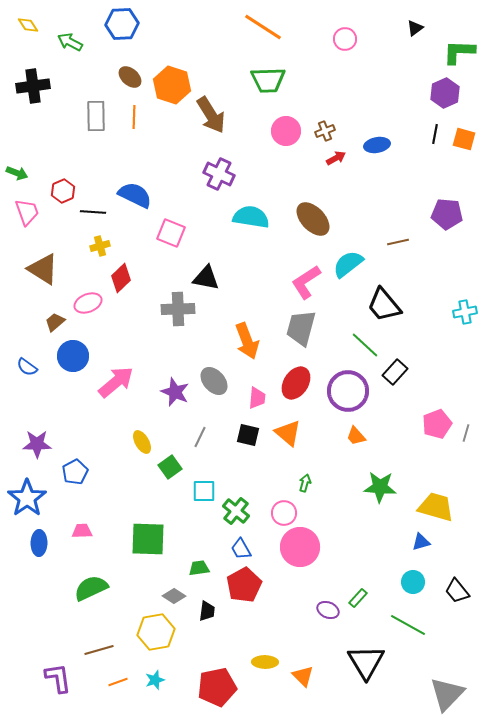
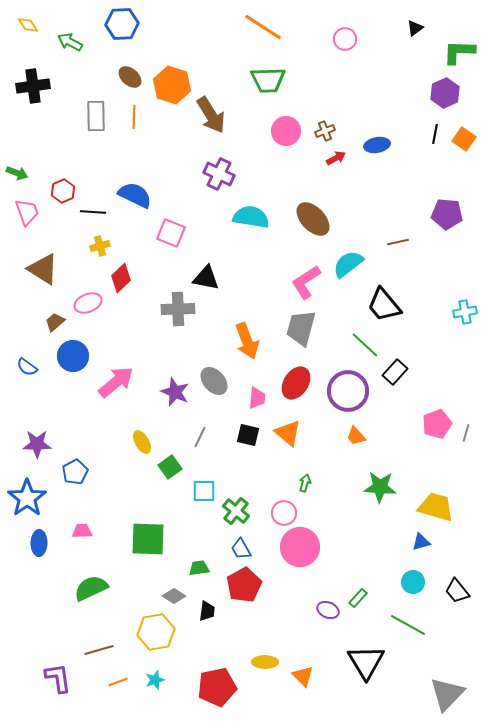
orange square at (464, 139): rotated 20 degrees clockwise
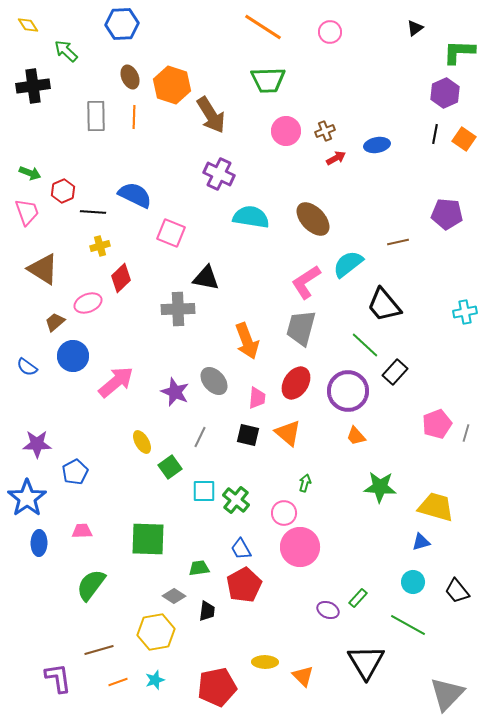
pink circle at (345, 39): moved 15 px left, 7 px up
green arrow at (70, 42): moved 4 px left, 9 px down; rotated 15 degrees clockwise
brown ellipse at (130, 77): rotated 25 degrees clockwise
green arrow at (17, 173): moved 13 px right
green cross at (236, 511): moved 11 px up
green semicircle at (91, 588): moved 3 px up; rotated 28 degrees counterclockwise
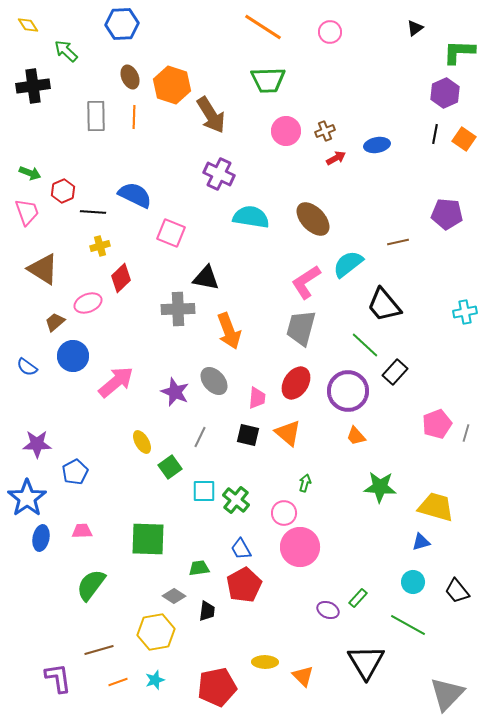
orange arrow at (247, 341): moved 18 px left, 10 px up
blue ellipse at (39, 543): moved 2 px right, 5 px up; rotated 10 degrees clockwise
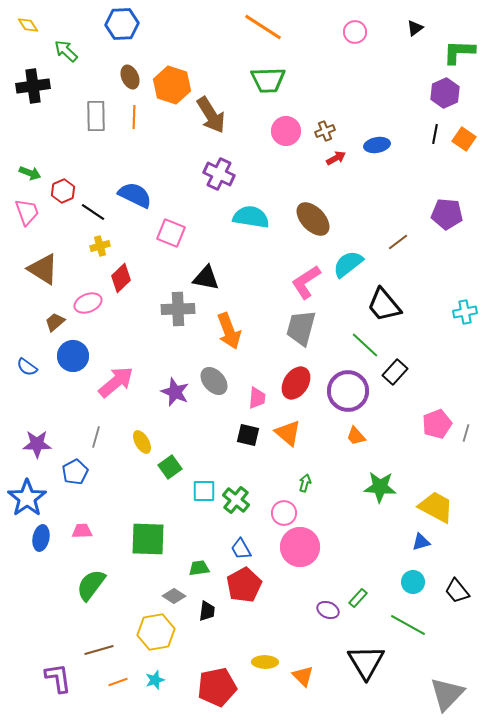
pink circle at (330, 32): moved 25 px right
black line at (93, 212): rotated 30 degrees clockwise
brown line at (398, 242): rotated 25 degrees counterclockwise
gray line at (200, 437): moved 104 px left; rotated 10 degrees counterclockwise
yellow trapezoid at (436, 507): rotated 12 degrees clockwise
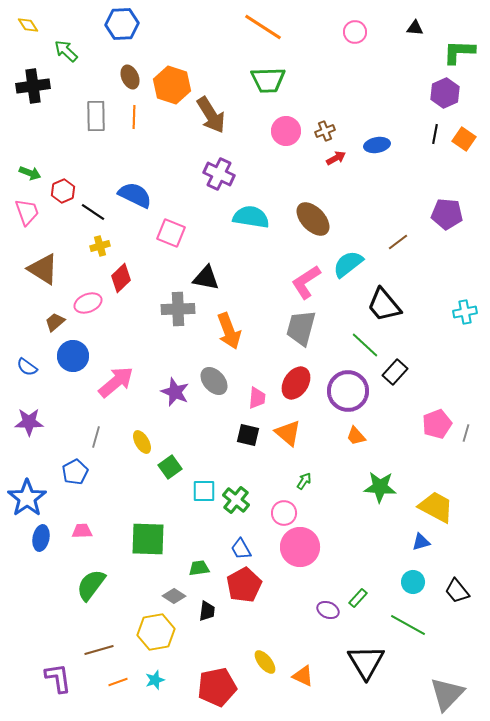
black triangle at (415, 28): rotated 42 degrees clockwise
purple star at (37, 444): moved 8 px left, 22 px up
green arrow at (305, 483): moved 1 px left, 2 px up; rotated 18 degrees clockwise
yellow ellipse at (265, 662): rotated 50 degrees clockwise
orange triangle at (303, 676): rotated 20 degrees counterclockwise
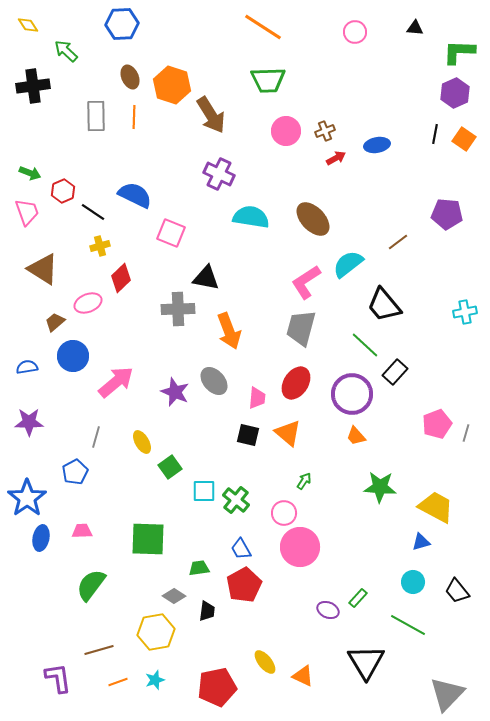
purple hexagon at (445, 93): moved 10 px right
blue semicircle at (27, 367): rotated 135 degrees clockwise
purple circle at (348, 391): moved 4 px right, 3 px down
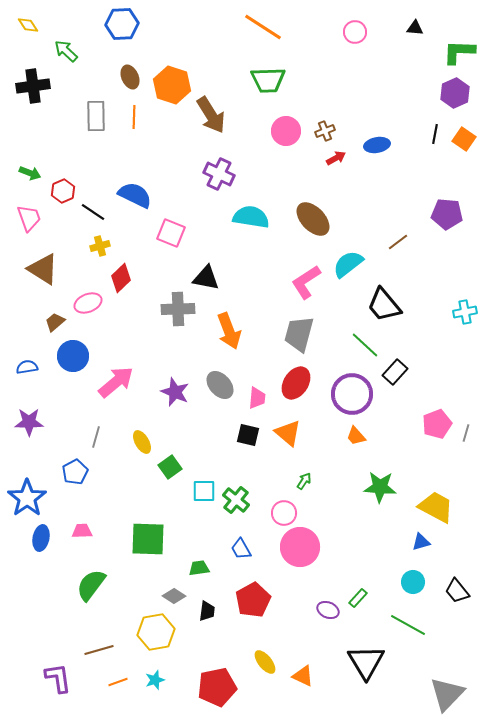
pink trapezoid at (27, 212): moved 2 px right, 6 px down
gray trapezoid at (301, 328): moved 2 px left, 6 px down
gray ellipse at (214, 381): moved 6 px right, 4 px down
red pentagon at (244, 585): moved 9 px right, 15 px down
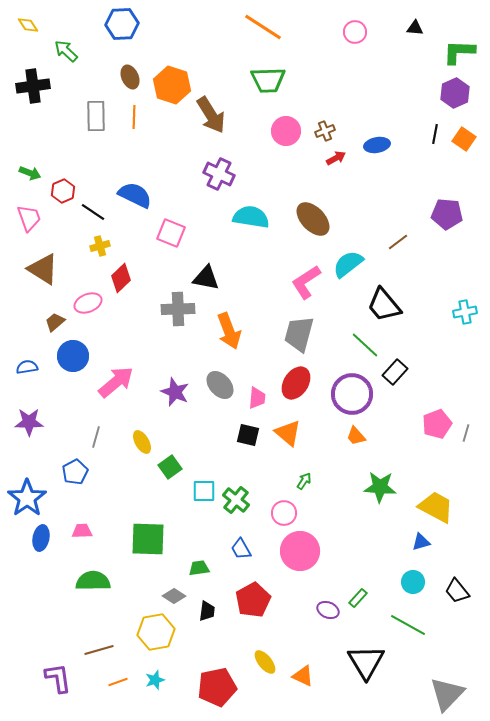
pink circle at (300, 547): moved 4 px down
green semicircle at (91, 585): moved 2 px right, 4 px up; rotated 52 degrees clockwise
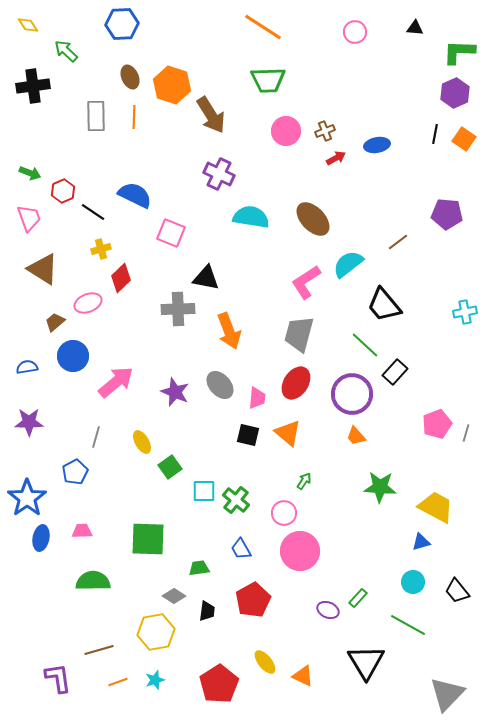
yellow cross at (100, 246): moved 1 px right, 3 px down
red pentagon at (217, 687): moved 2 px right, 3 px up; rotated 21 degrees counterclockwise
